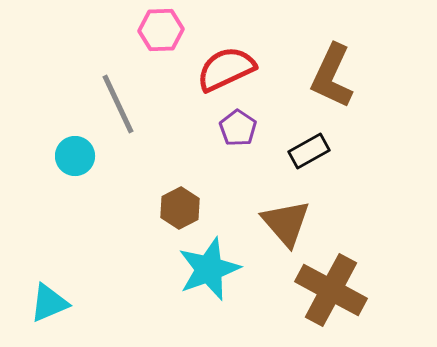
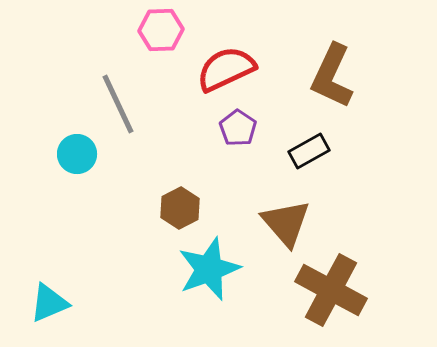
cyan circle: moved 2 px right, 2 px up
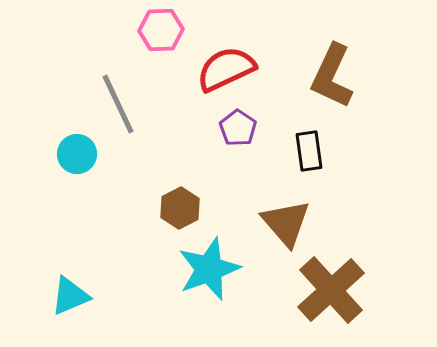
black rectangle: rotated 69 degrees counterclockwise
brown cross: rotated 20 degrees clockwise
cyan triangle: moved 21 px right, 7 px up
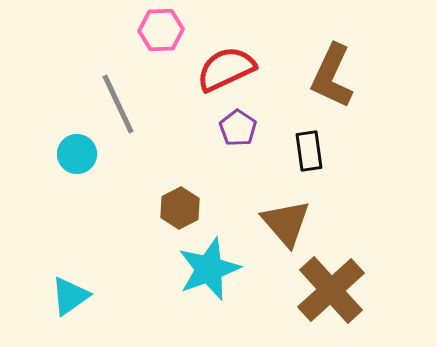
cyan triangle: rotated 12 degrees counterclockwise
